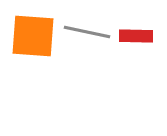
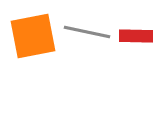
orange square: rotated 15 degrees counterclockwise
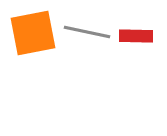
orange square: moved 3 px up
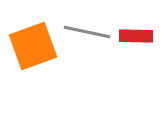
orange square: moved 13 px down; rotated 9 degrees counterclockwise
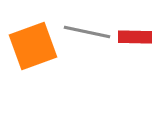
red rectangle: moved 1 px left, 1 px down
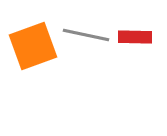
gray line: moved 1 px left, 3 px down
